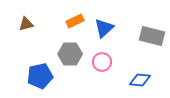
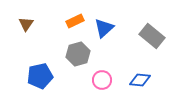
brown triangle: rotated 42 degrees counterclockwise
gray rectangle: rotated 25 degrees clockwise
gray hexagon: moved 8 px right; rotated 15 degrees counterclockwise
pink circle: moved 18 px down
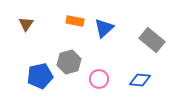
orange rectangle: rotated 36 degrees clockwise
gray rectangle: moved 4 px down
gray hexagon: moved 9 px left, 8 px down
pink circle: moved 3 px left, 1 px up
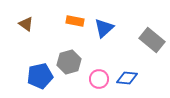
brown triangle: rotated 28 degrees counterclockwise
blue diamond: moved 13 px left, 2 px up
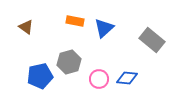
brown triangle: moved 3 px down
